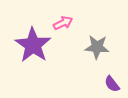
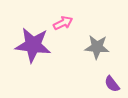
purple star: rotated 27 degrees counterclockwise
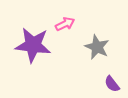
pink arrow: moved 2 px right, 1 px down
gray star: rotated 20 degrees clockwise
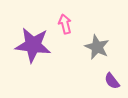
pink arrow: rotated 78 degrees counterclockwise
purple semicircle: moved 3 px up
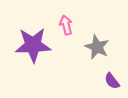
pink arrow: moved 1 px right, 1 px down
purple star: rotated 9 degrees counterclockwise
